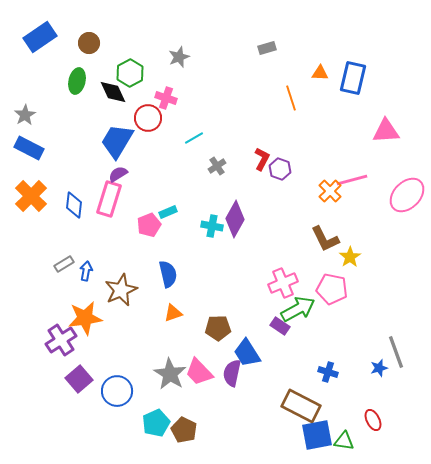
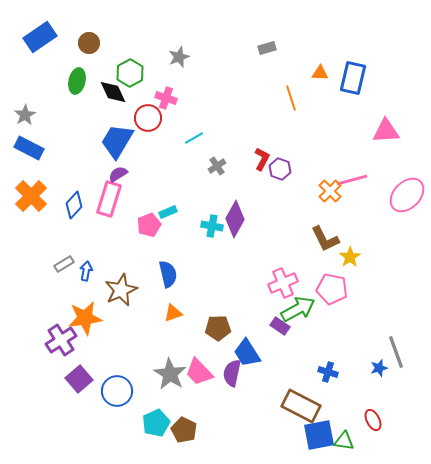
blue diamond at (74, 205): rotated 36 degrees clockwise
blue square at (317, 435): moved 2 px right
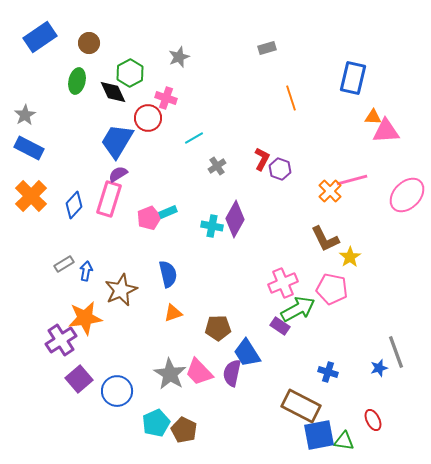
orange triangle at (320, 73): moved 53 px right, 44 px down
pink pentagon at (149, 225): moved 7 px up
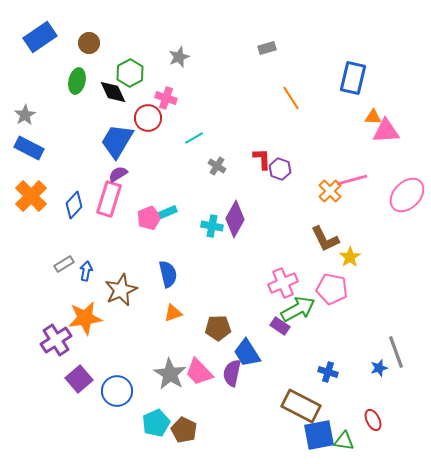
orange line at (291, 98): rotated 15 degrees counterclockwise
red L-shape at (262, 159): rotated 30 degrees counterclockwise
gray cross at (217, 166): rotated 24 degrees counterclockwise
purple cross at (61, 340): moved 5 px left
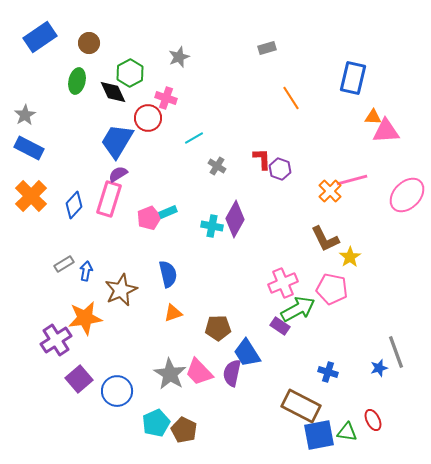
green triangle at (344, 441): moved 3 px right, 9 px up
